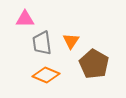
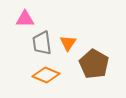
orange triangle: moved 3 px left, 2 px down
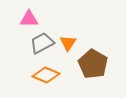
pink triangle: moved 4 px right
gray trapezoid: rotated 70 degrees clockwise
brown pentagon: moved 1 px left
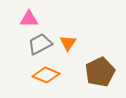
gray trapezoid: moved 2 px left, 1 px down
brown pentagon: moved 7 px right, 8 px down; rotated 16 degrees clockwise
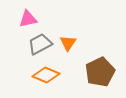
pink triangle: moved 1 px left; rotated 12 degrees counterclockwise
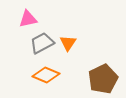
gray trapezoid: moved 2 px right, 1 px up
brown pentagon: moved 3 px right, 7 px down
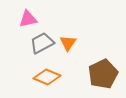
orange diamond: moved 1 px right, 2 px down
brown pentagon: moved 5 px up
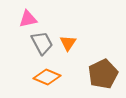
gray trapezoid: rotated 90 degrees clockwise
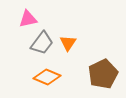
gray trapezoid: rotated 65 degrees clockwise
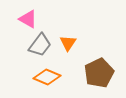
pink triangle: rotated 42 degrees clockwise
gray trapezoid: moved 2 px left, 2 px down
brown pentagon: moved 4 px left, 1 px up
